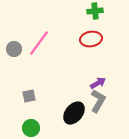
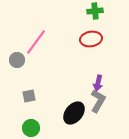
pink line: moved 3 px left, 1 px up
gray circle: moved 3 px right, 11 px down
purple arrow: rotated 133 degrees clockwise
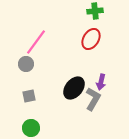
red ellipse: rotated 50 degrees counterclockwise
gray circle: moved 9 px right, 4 px down
purple arrow: moved 3 px right, 1 px up
gray L-shape: moved 5 px left, 2 px up
black ellipse: moved 25 px up
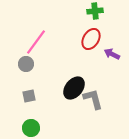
purple arrow: moved 11 px right, 28 px up; rotated 105 degrees clockwise
gray L-shape: rotated 45 degrees counterclockwise
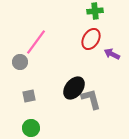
gray circle: moved 6 px left, 2 px up
gray L-shape: moved 2 px left
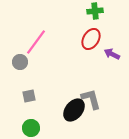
black ellipse: moved 22 px down
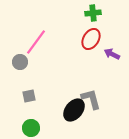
green cross: moved 2 px left, 2 px down
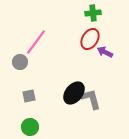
red ellipse: moved 1 px left
purple arrow: moved 7 px left, 2 px up
black ellipse: moved 17 px up
green circle: moved 1 px left, 1 px up
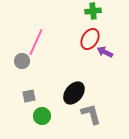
green cross: moved 2 px up
pink line: rotated 12 degrees counterclockwise
gray circle: moved 2 px right, 1 px up
gray L-shape: moved 15 px down
green circle: moved 12 px right, 11 px up
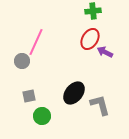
gray L-shape: moved 9 px right, 9 px up
